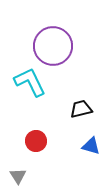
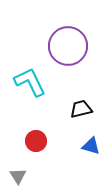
purple circle: moved 15 px right
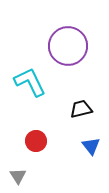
blue triangle: rotated 36 degrees clockwise
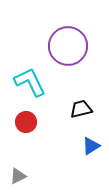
red circle: moved 10 px left, 19 px up
blue triangle: rotated 36 degrees clockwise
gray triangle: rotated 36 degrees clockwise
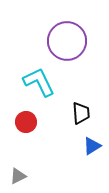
purple circle: moved 1 px left, 5 px up
cyan L-shape: moved 9 px right
black trapezoid: moved 4 px down; rotated 100 degrees clockwise
blue triangle: moved 1 px right
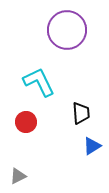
purple circle: moved 11 px up
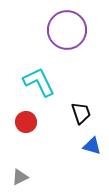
black trapezoid: rotated 15 degrees counterclockwise
blue triangle: rotated 48 degrees clockwise
gray triangle: moved 2 px right, 1 px down
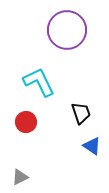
blue triangle: rotated 18 degrees clockwise
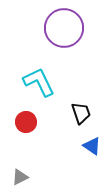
purple circle: moved 3 px left, 2 px up
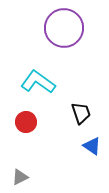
cyan L-shape: moved 1 px left; rotated 28 degrees counterclockwise
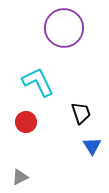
cyan L-shape: rotated 28 degrees clockwise
blue triangle: rotated 24 degrees clockwise
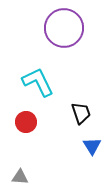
gray triangle: rotated 30 degrees clockwise
